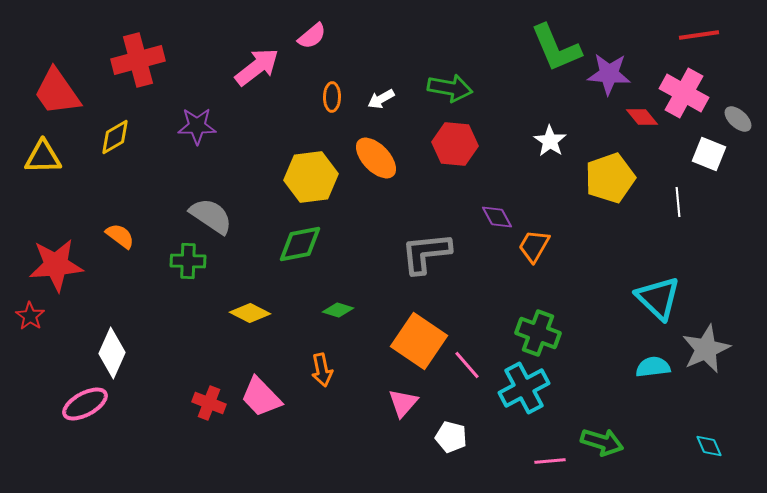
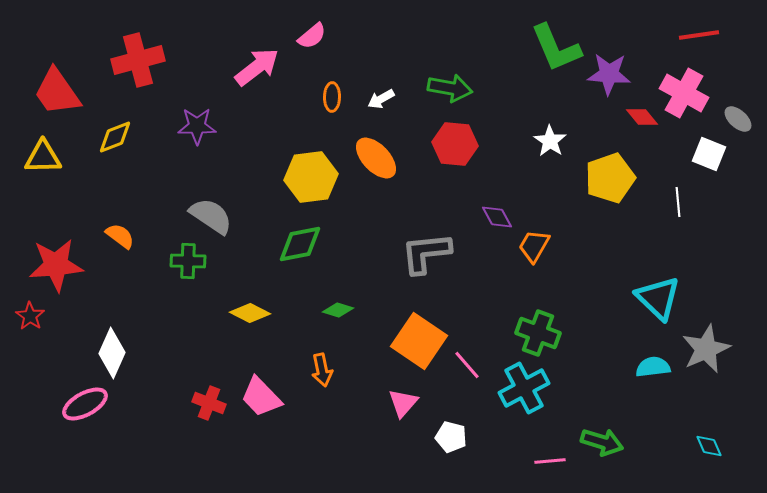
yellow diamond at (115, 137): rotated 9 degrees clockwise
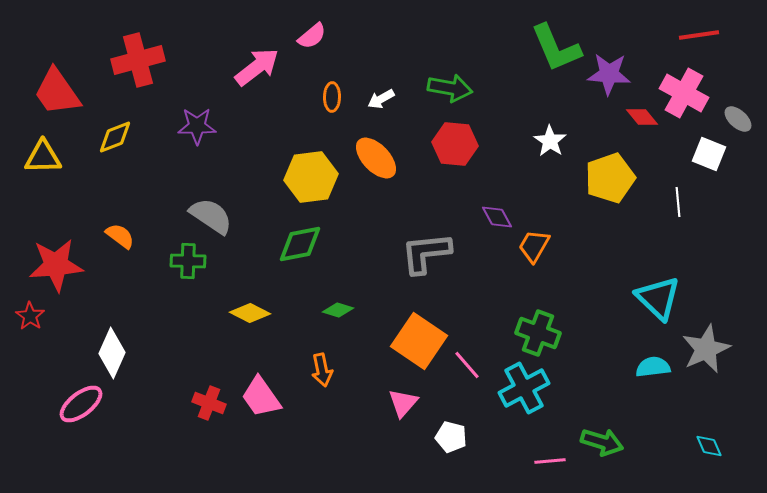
pink trapezoid at (261, 397): rotated 9 degrees clockwise
pink ellipse at (85, 404): moved 4 px left; rotated 9 degrees counterclockwise
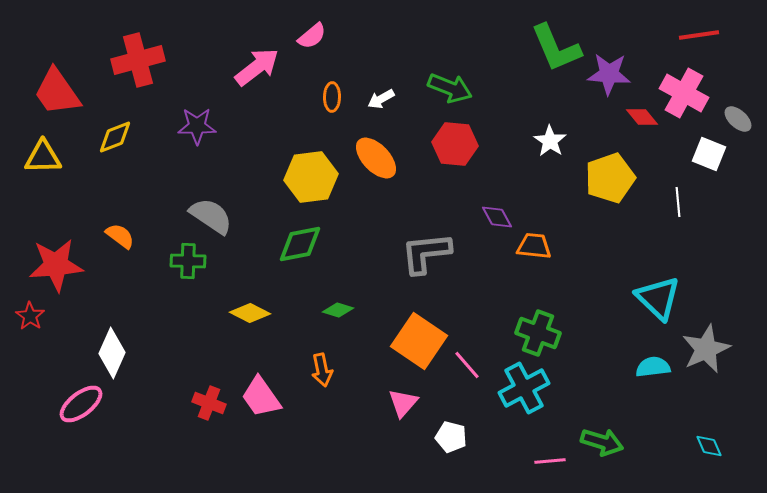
green arrow at (450, 88): rotated 12 degrees clockwise
orange trapezoid at (534, 246): rotated 66 degrees clockwise
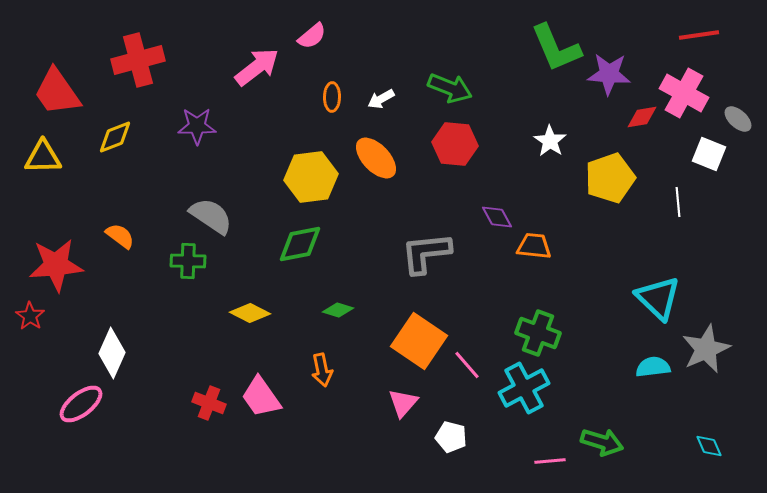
red diamond at (642, 117): rotated 60 degrees counterclockwise
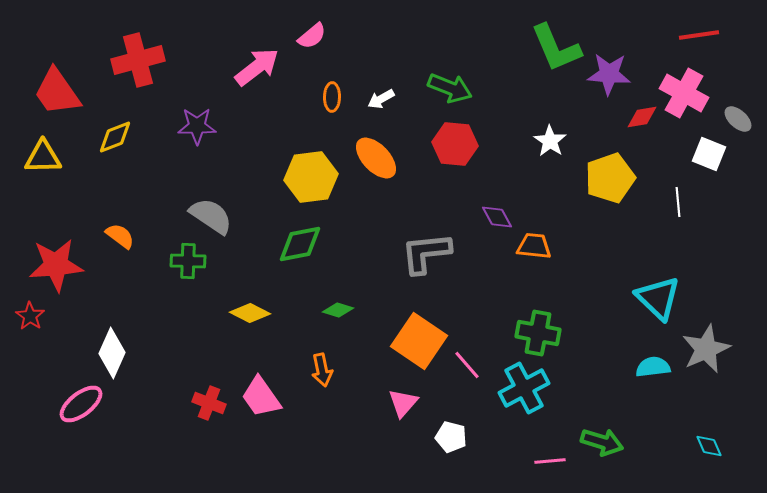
green cross at (538, 333): rotated 9 degrees counterclockwise
